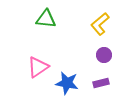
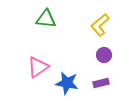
yellow L-shape: moved 1 px down
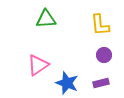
green triangle: rotated 10 degrees counterclockwise
yellow L-shape: rotated 55 degrees counterclockwise
pink triangle: moved 2 px up
blue star: rotated 10 degrees clockwise
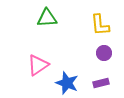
green triangle: moved 1 px right, 1 px up
purple circle: moved 2 px up
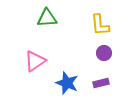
pink triangle: moved 3 px left, 4 px up
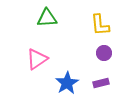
pink triangle: moved 2 px right, 2 px up
blue star: rotated 20 degrees clockwise
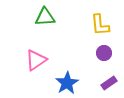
green triangle: moved 2 px left, 1 px up
pink triangle: moved 1 px left, 1 px down
purple rectangle: moved 8 px right; rotated 21 degrees counterclockwise
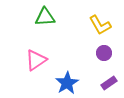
yellow L-shape: rotated 25 degrees counterclockwise
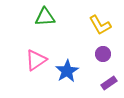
purple circle: moved 1 px left, 1 px down
blue star: moved 12 px up
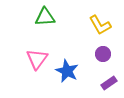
pink triangle: moved 1 px right, 1 px up; rotated 20 degrees counterclockwise
blue star: rotated 15 degrees counterclockwise
